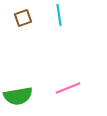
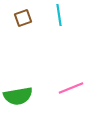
pink line: moved 3 px right
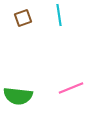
green semicircle: rotated 16 degrees clockwise
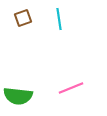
cyan line: moved 4 px down
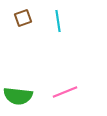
cyan line: moved 1 px left, 2 px down
pink line: moved 6 px left, 4 px down
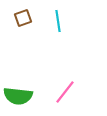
pink line: rotated 30 degrees counterclockwise
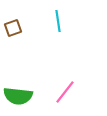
brown square: moved 10 px left, 10 px down
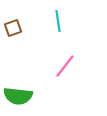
pink line: moved 26 px up
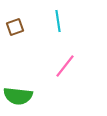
brown square: moved 2 px right, 1 px up
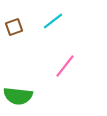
cyan line: moved 5 px left; rotated 60 degrees clockwise
brown square: moved 1 px left
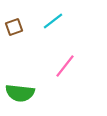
green semicircle: moved 2 px right, 3 px up
